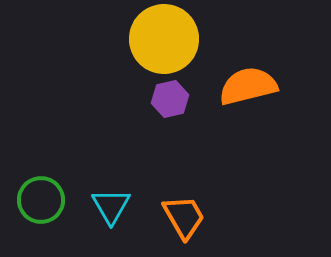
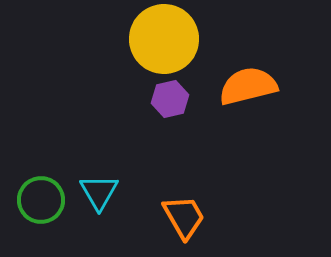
cyan triangle: moved 12 px left, 14 px up
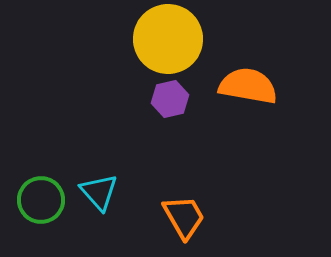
yellow circle: moved 4 px right
orange semicircle: rotated 24 degrees clockwise
cyan triangle: rotated 12 degrees counterclockwise
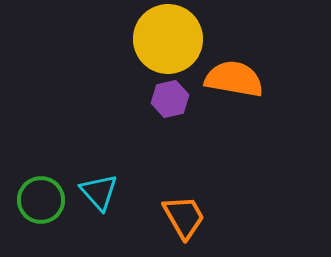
orange semicircle: moved 14 px left, 7 px up
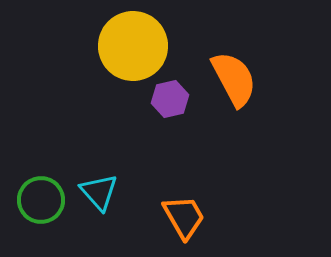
yellow circle: moved 35 px left, 7 px down
orange semicircle: rotated 52 degrees clockwise
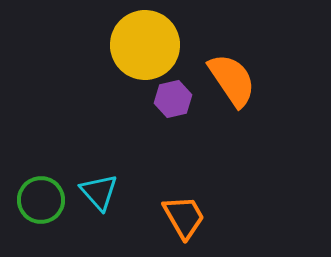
yellow circle: moved 12 px right, 1 px up
orange semicircle: moved 2 px left, 1 px down; rotated 6 degrees counterclockwise
purple hexagon: moved 3 px right
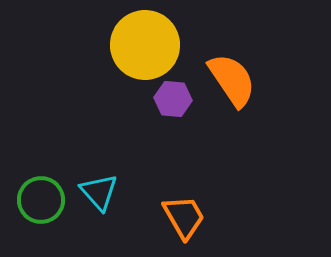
purple hexagon: rotated 18 degrees clockwise
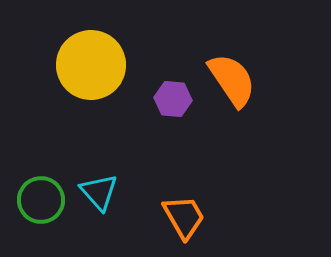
yellow circle: moved 54 px left, 20 px down
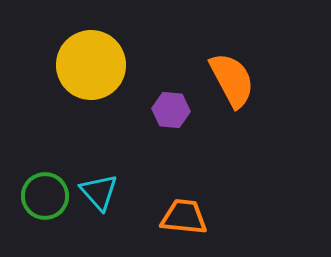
orange semicircle: rotated 6 degrees clockwise
purple hexagon: moved 2 px left, 11 px down
green circle: moved 4 px right, 4 px up
orange trapezoid: rotated 54 degrees counterclockwise
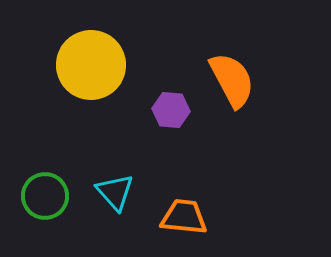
cyan triangle: moved 16 px right
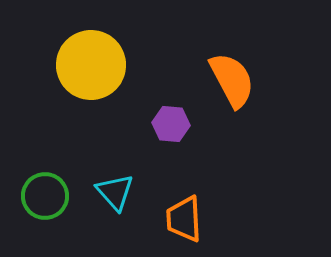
purple hexagon: moved 14 px down
orange trapezoid: moved 2 px down; rotated 99 degrees counterclockwise
